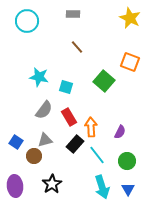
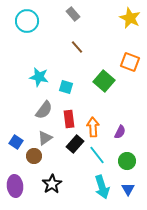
gray rectangle: rotated 48 degrees clockwise
red rectangle: moved 2 px down; rotated 24 degrees clockwise
orange arrow: moved 2 px right
gray triangle: moved 2 px up; rotated 21 degrees counterclockwise
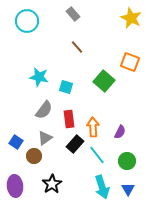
yellow star: moved 1 px right
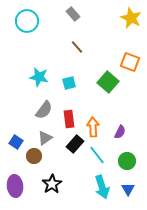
green square: moved 4 px right, 1 px down
cyan square: moved 3 px right, 4 px up; rotated 32 degrees counterclockwise
